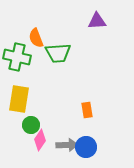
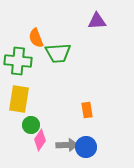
green cross: moved 1 px right, 4 px down; rotated 8 degrees counterclockwise
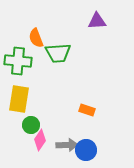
orange rectangle: rotated 63 degrees counterclockwise
blue circle: moved 3 px down
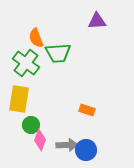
green cross: moved 8 px right, 2 px down; rotated 32 degrees clockwise
pink diamond: rotated 15 degrees counterclockwise
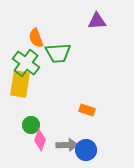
yellow rectangle: moved 1 px right, 15 px up
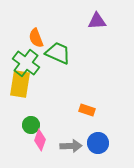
green trapezoid: rotated 152 degrees counterclockwise
gray arrow: moved 4 px right, 1 px down
blue circle: moved 12 px right, 7 px up
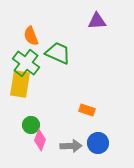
orange semicircle: moved 5 px left, 2 px up
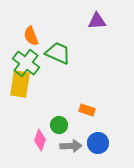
green circle: moved 28 px right
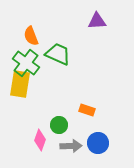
green trapezoid: moved 1 px down
